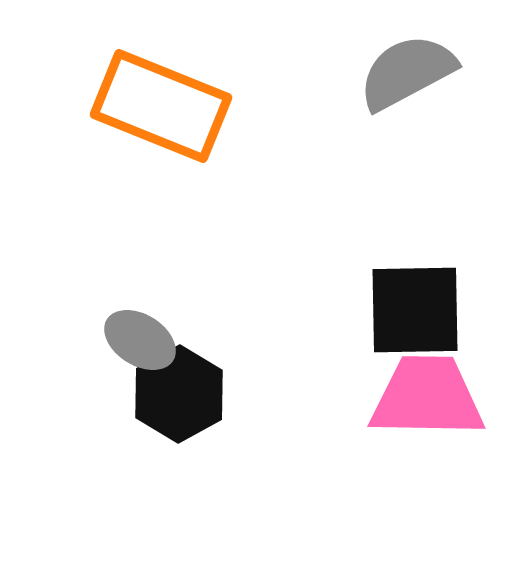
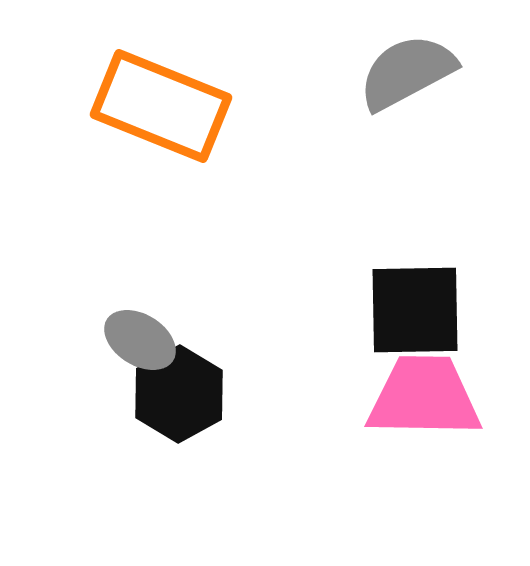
pink trapezoid: moved 3 px left
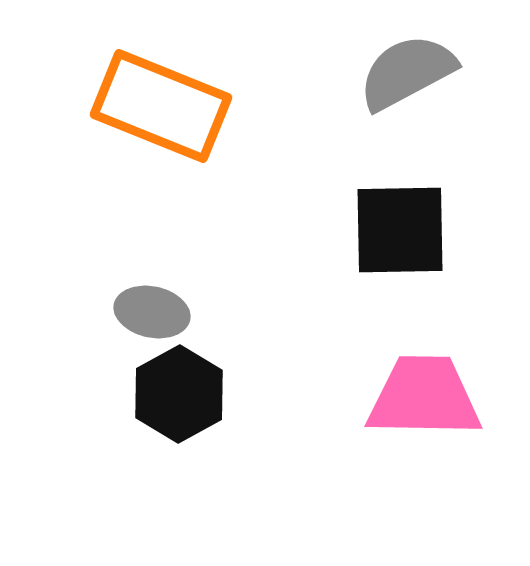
black square: moved 15 px left, 80 px up
gray ellipse: moved 12 px right, 28 px up; rotated 20 degrees counterclockwise
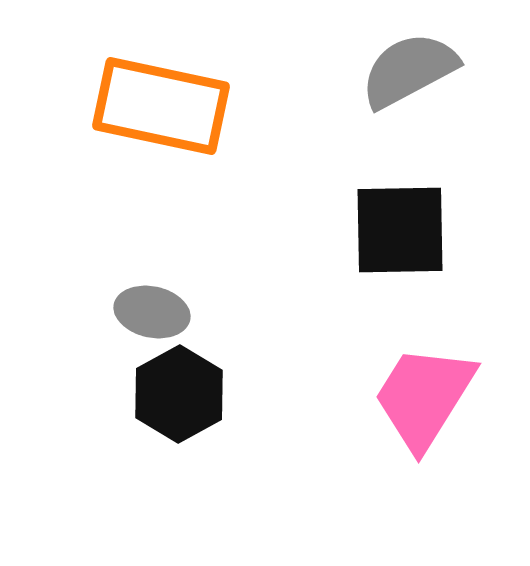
gray semicircle: moved 2 px right, 2 px up
orange rectangle: rotated 10 degrees counterclockwise
pink trapezoid: rotated 59 degrees counterclockwise
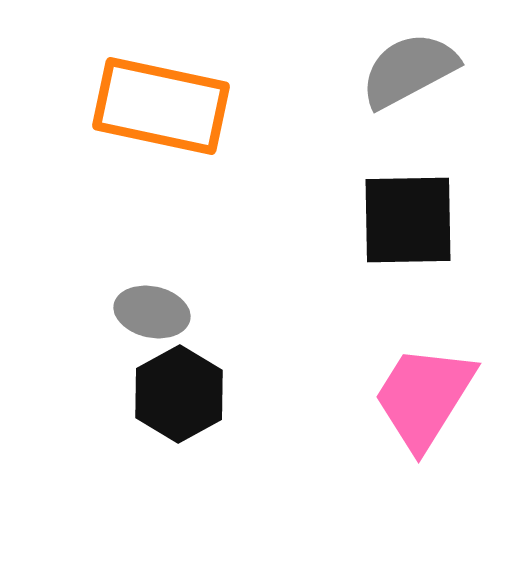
black square: moved 8 px right, 10 px up
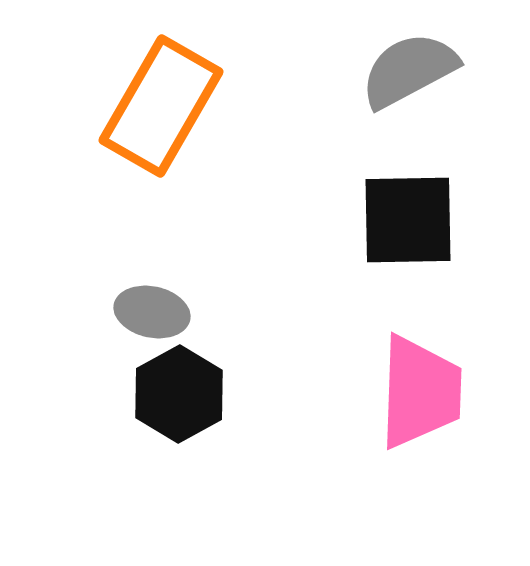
orange rectangle: rotated 72 degrees counterclockwise
pink trapezoid: moved 4 px left, 5 px up; rotated 150 degrees clockwise
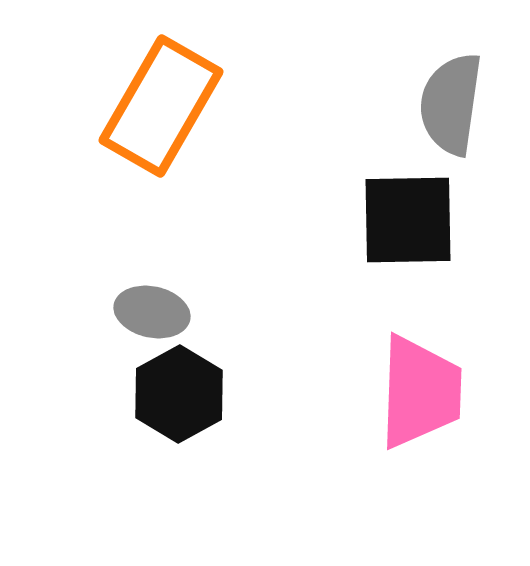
gray semicircle: moved 42 px right, 34 px down; rotated 54 degrees counterclockwise
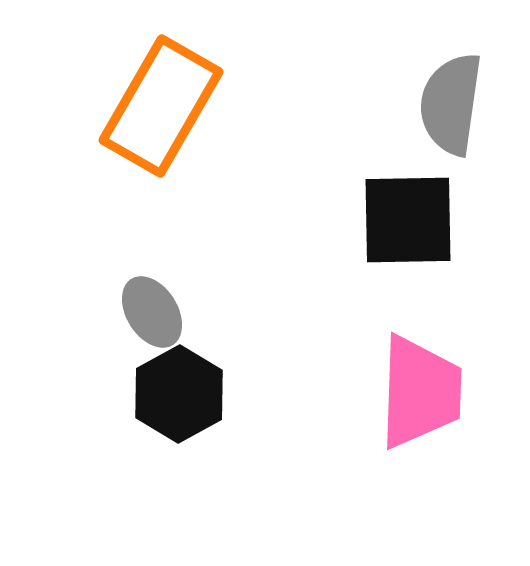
gray ellipse: rotated 46 degrees clockwise
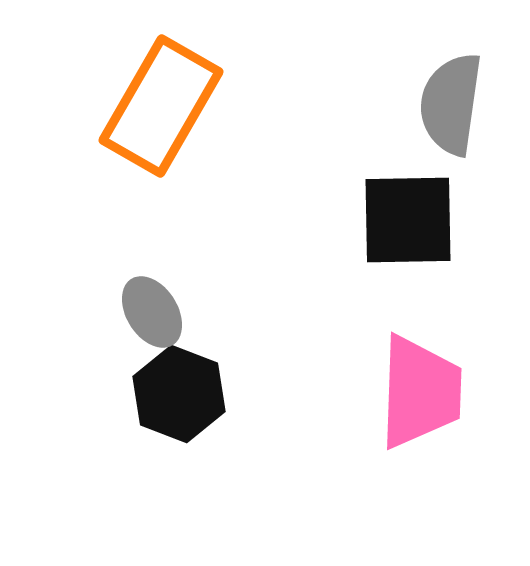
black hexagon: rotated 10 degrees counterclockwise
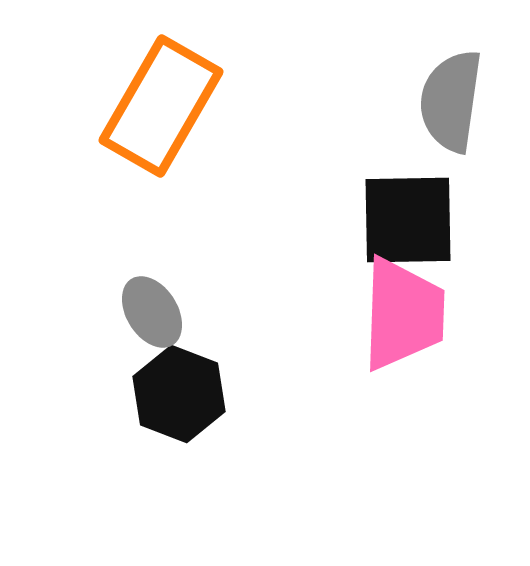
gray semicircle: moved 3 px up
pink trapezoid: moved 17 px left, 78 px up
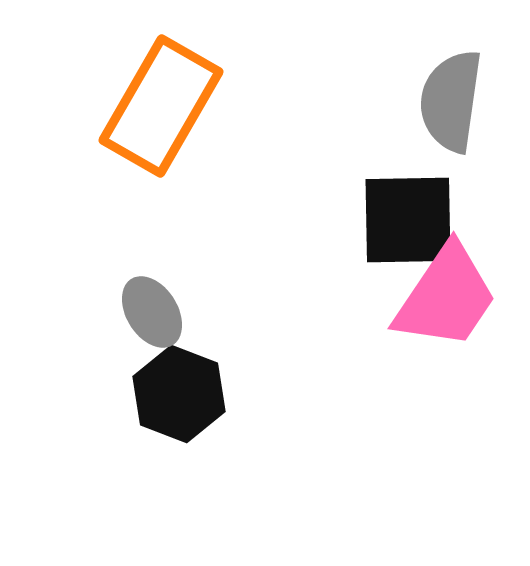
pink trapezoid: moved 43 px right, 17 px up; rotated 32 degrees clockwise
